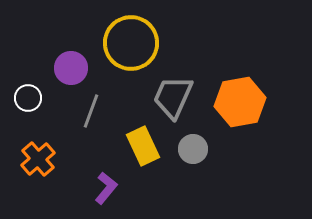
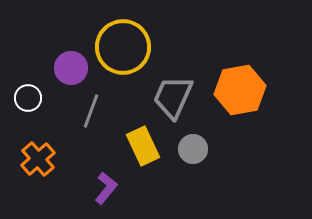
yellow circle: moved 8 px left, 4 px down
orange hexagon: moved 12 px up
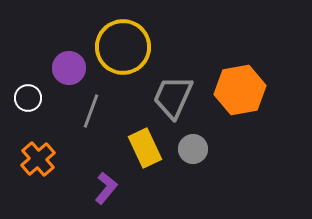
purple circle: moved 2 px left
yellow rectangle: moved 2 px right, 2 px down
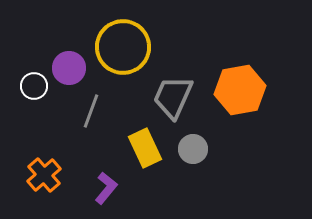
white circle: moved 6 px right, 12 px up
orange cross: moved 6 px right, 16 px down
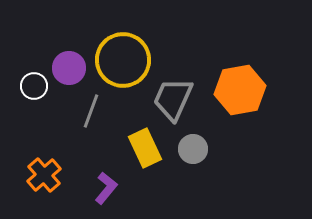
yellow circle: moved 13 px down
gray trapezoid: moved 2 px down
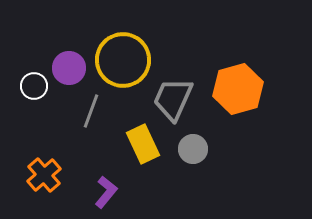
orange hexagon: moved 2 px left, 1 px up; rotated 6 degrees counterclockwise
yellow rectangle: moved 2 px left, 4 px up
purple L-shape: moved 4 px down
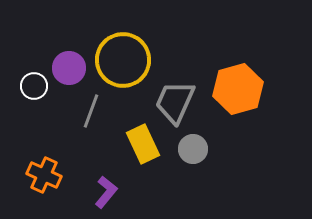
gray trapezoid: moved 2 px right, 3 px down
orange cross: rotated 24 degrees counterclockwise
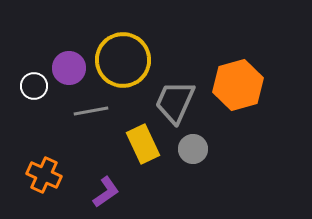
orange hexagon: moved 4 px up
gray line: rotated 60 degrees clockwise
purple L-shape: rotated 16 degrees clockwise
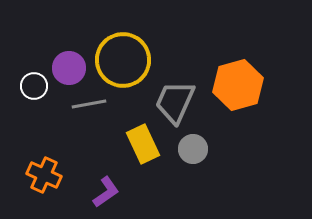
gray line: moved 2 px left, 7 px up
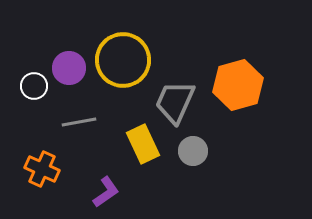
gray line: moved 10 px left, 18 px down
gray circle: moved 2 px down
orange cross: moved 2 px left, 6 px up
